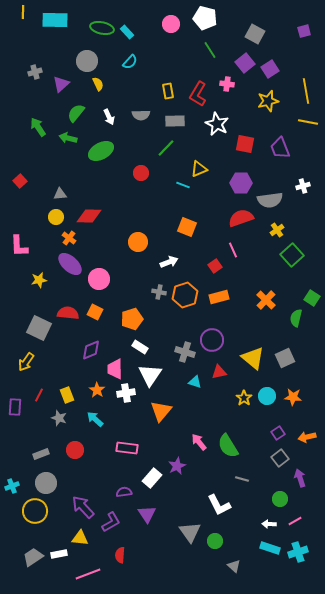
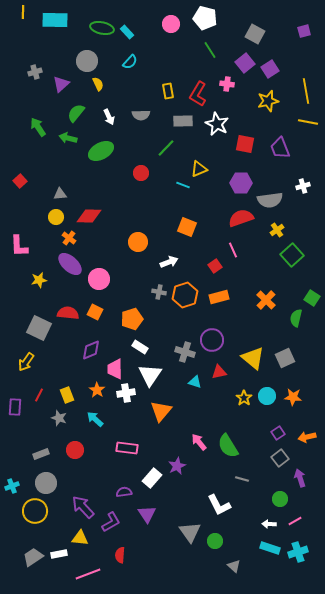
gray rectangle at (175, 121): moved 8 px right
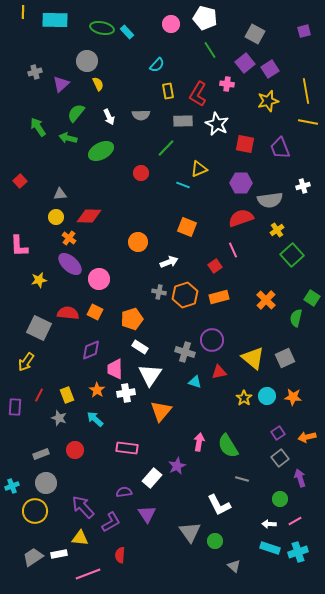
cyan semicircle at (130, 62): moved 27 px right, 3 px down
pink arrow at (199, 442): rotated 48 degrees clockwise
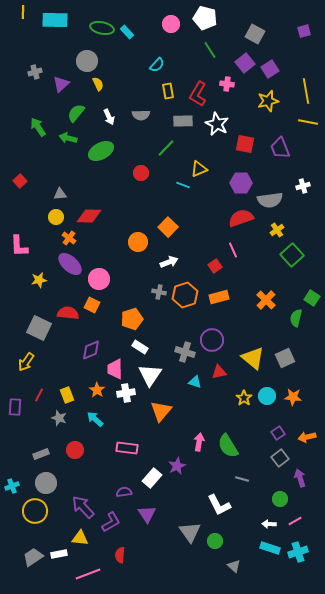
orange square at (187, 227): moved 19 px left; rotated 24 degrees clockwise
orange square at (95, 312): moved 3 px left, 7 px up
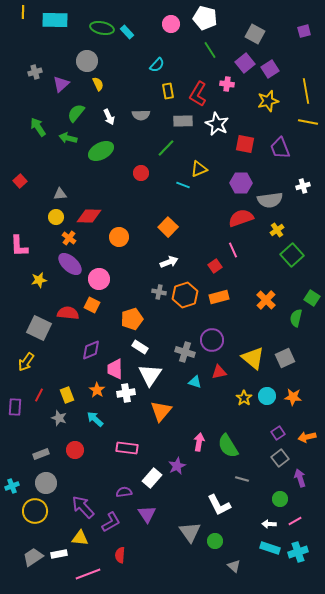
orange circle at (138, 242): moved 19 px left, 5 px up
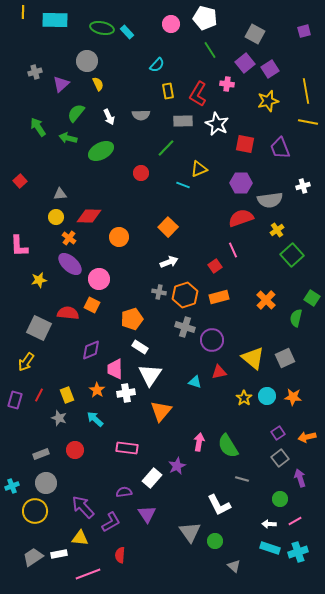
gray cross at (185, 352): moved 25 px up
purple rectangle at (15, 407): moved 7 px up; rotated 12 degrees clockwise
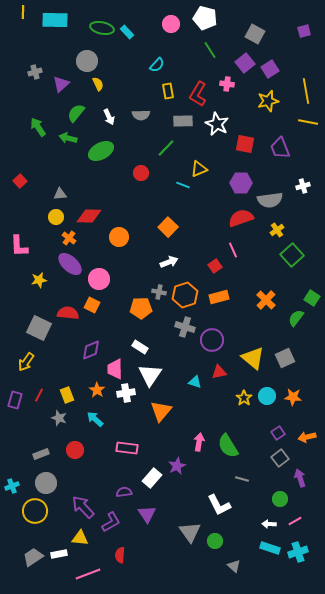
green semicircle at (296, 318): rotated 24 degrees clockwise
orange pentagon at (132, 319): moved 9 px right, 11 px up; rotated 15 degrees clockwise
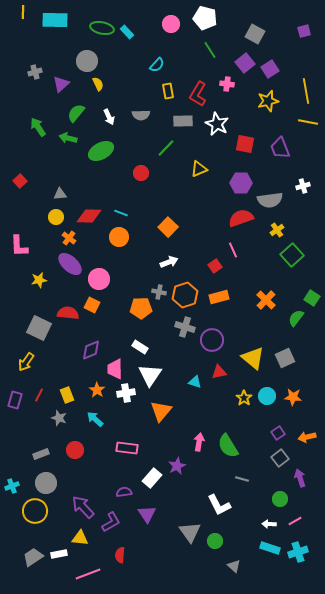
cyan line at (183, 185): moved 62 px left, 28 px down
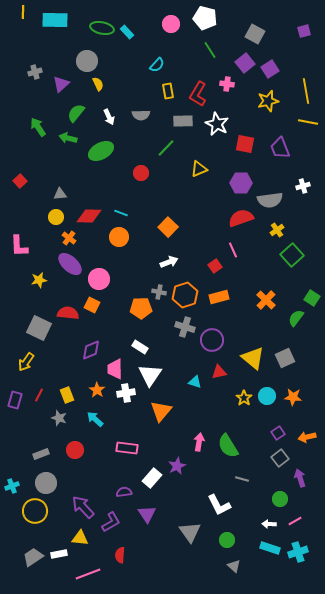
green circle at (215, 541): moved 12 px right, 1 px up
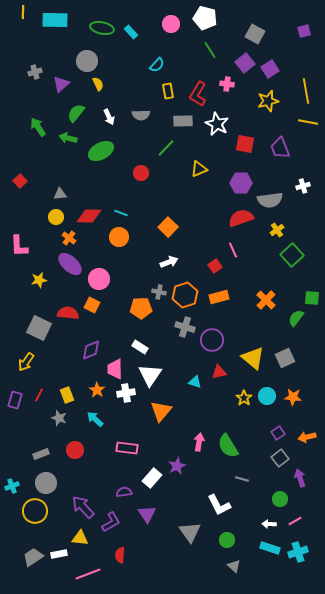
cyan rectangle at (127, 32): moved 4 px right
green square at (312, 298): rotated 28 degrees counterclockwise
